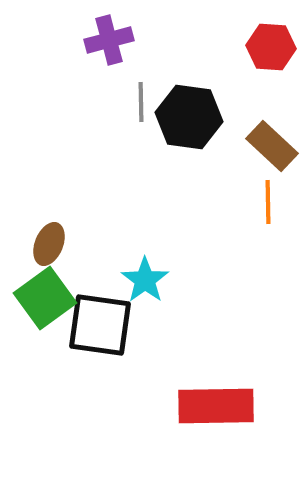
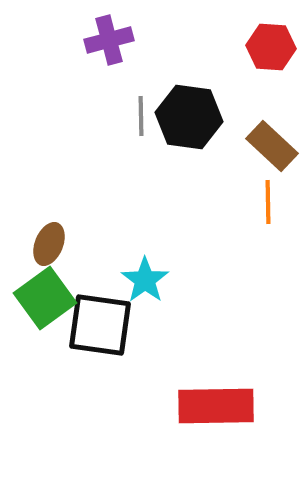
gray line: moved 14 px down
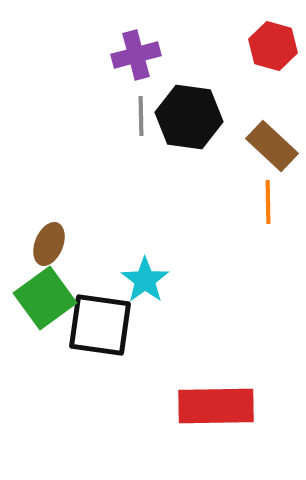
purple cross: moved 27 px right, 15 px down
red hexagon: moved 2 px right, 1 px up; rotated 12 degrees clockwise
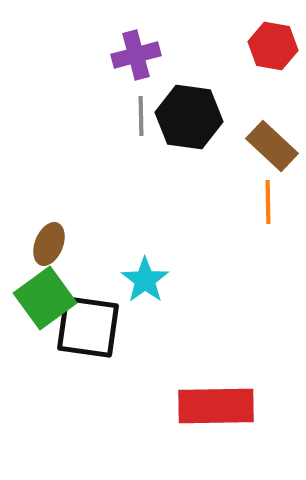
red hexagon: rotated 6 degrees counterclockwise
black square: moved 12 px left, 2 px down
